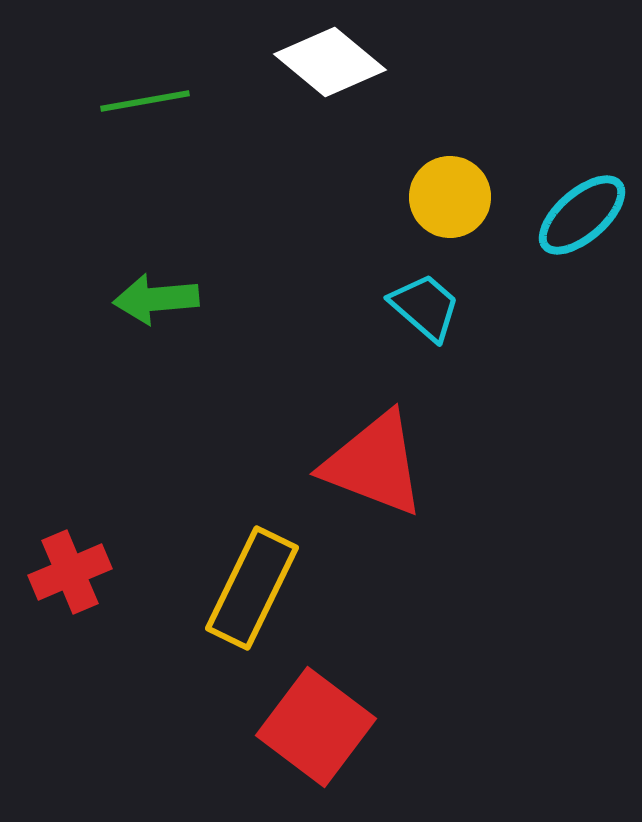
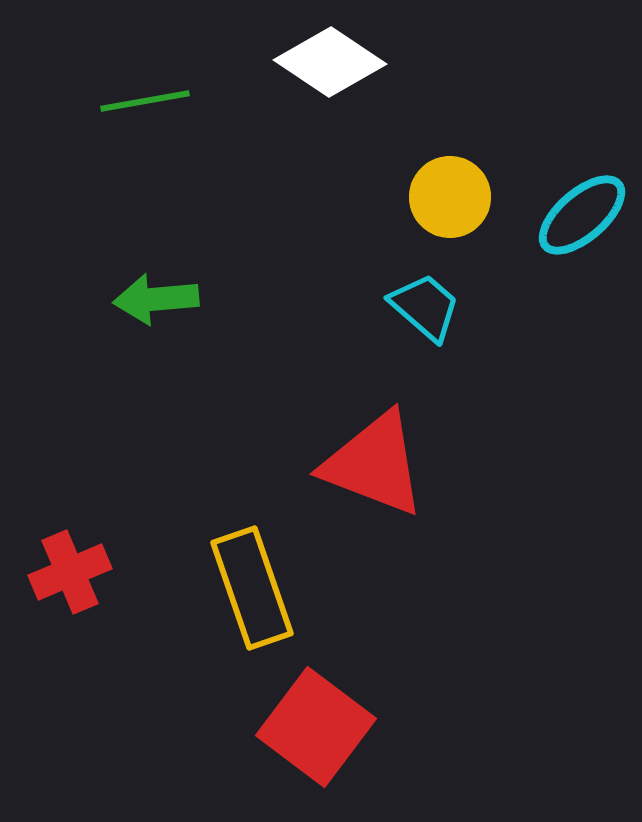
white diamond: rotated 6 degrees counterclockwise
yellow rectangle: rotated 45 degrees counterclockwise
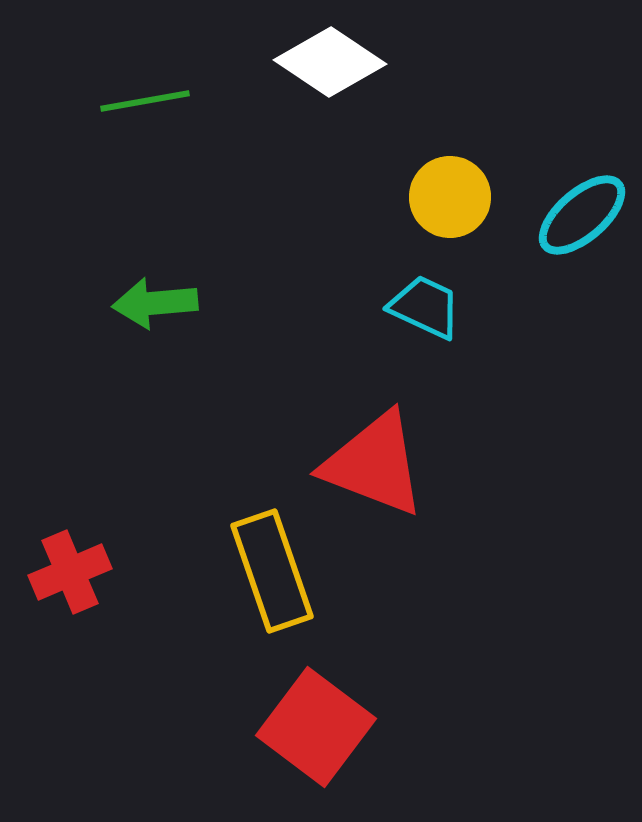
green arrow: moved 1 px left, 4 px down
cyan trapezoid: rotated 16 degrees counterclockwise
yellow rectangle: moved 20 px right, 17 px up
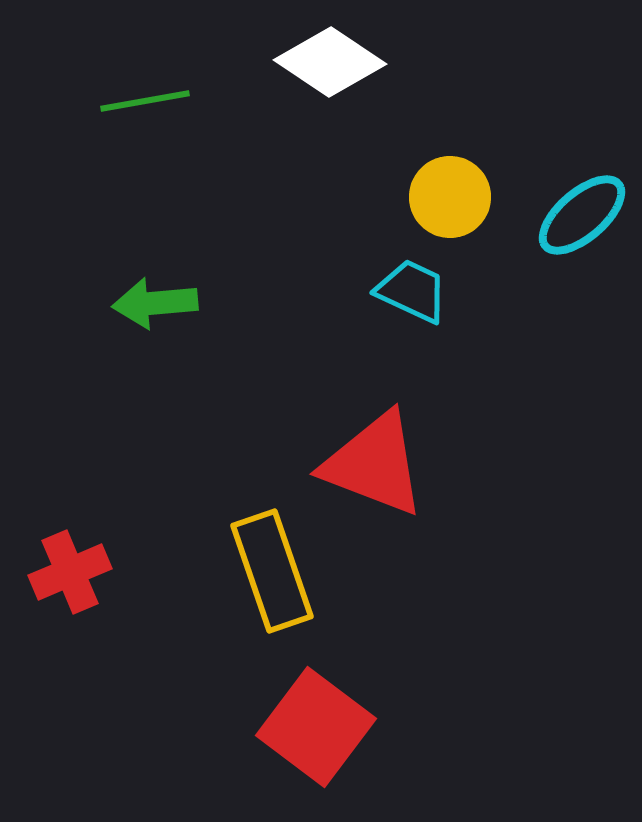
cyan trapezoid: moved 13 px left, 16 px up
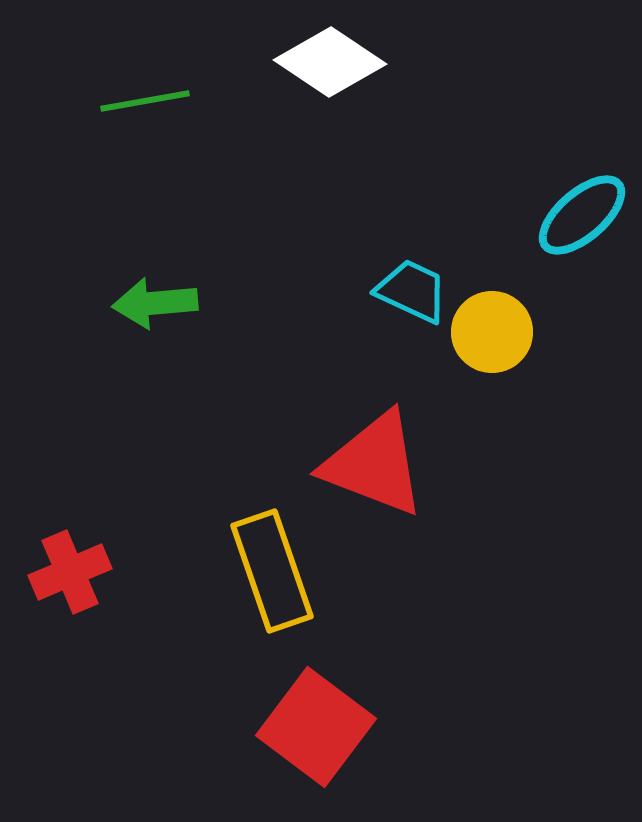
yellow circle: moved 42 px right, 135 px down
